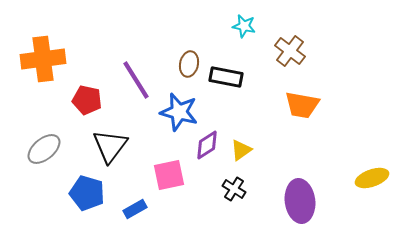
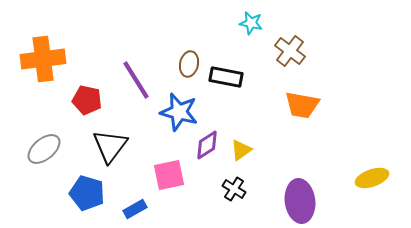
cyan star: moved 7 px right, 3 px up
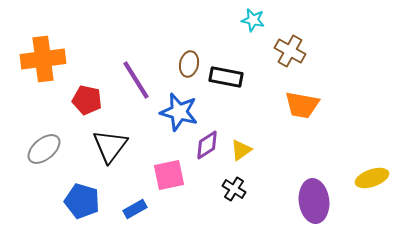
cyan star: moved 2 px right, 3 px up
brown cross: rotated 8 degrees counterclockwise
blue pentagon: moved 5 px left, 8 px down
purple ellipse: moved 14 px right
